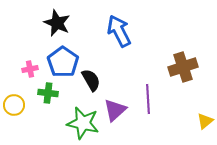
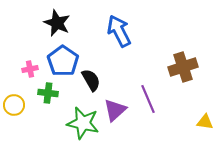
blue pentagon: moved 1 px up
purple line: rotated 20 degrees counterclockwise
yellow triangle: moved 1 px down; rotated 48 degrees clockwise
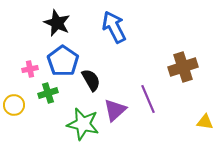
blue arrow: moved 5 px left, 4 px up
green cross: rotated 24 degrees counterclockwise
green star: moved 1 px down
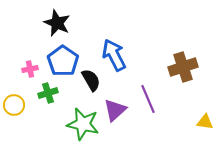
blue arrow: moved 28 px down
